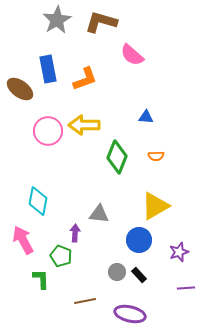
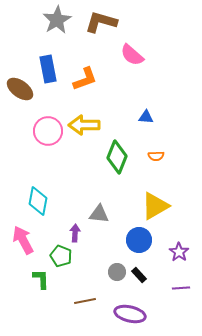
purple star: rotated 18 degrees counterclockwise
purple line: moved 5 px left
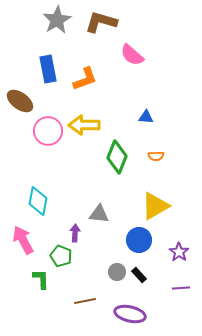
brown ellipse: moved 12 px down
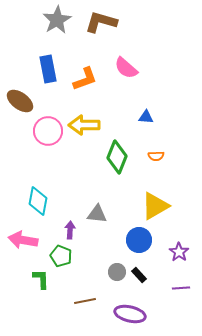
pink semicircle: moved 6 px left, 13 px down
gray triangle: moved 2 px left
purple arrow: moved 5 px left, 3 px up
pink arrow: rotated 52 degrees counterclockwise
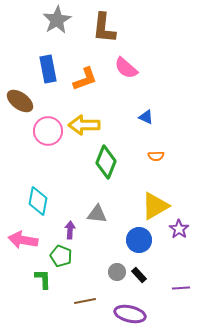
brown L-shape: moved 3 px right, 6 px down; rotated 100 degrees counterclockwise
blue triangle: rotated 21 degrees clockwise
green diamond: moved 11 px left, 5 px down
purple star: moved 23 px up
green L-shape: moved 2 px right
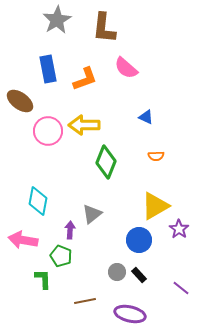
gray triangle: moved 5 px left; rotated 45 degrees counterclockwise
purple line: rotated 42 degrees clockwise
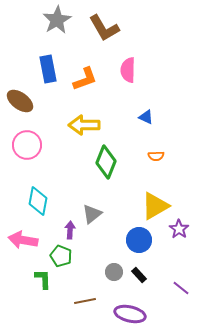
brown L-shape: rotated 36 degrees counterclockwise
pink semicircle: moved 2 px right, 2 px down; rotated 50 degrees clockwise
pink circle: moved 21 px left, 14 px down
gray circle: moved 3 px left
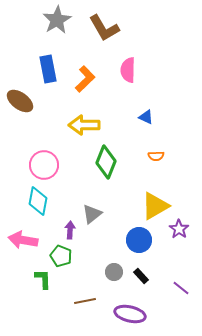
orange L-shape: rotated 24 degrees counterclockwise
pink circle: moved 17 px right, 20 px down
black rectangle: moved 2 px right, 1 px down
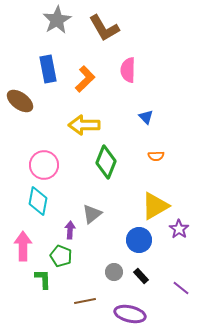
blue triangle: rotated 21 degrees clockwise
pink arrow: moved 6 px down; rotated 80 degrees clockwise
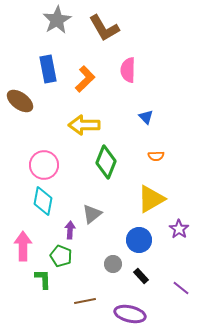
cyan diamond: moved 5 px right
yellow triangle: moved 4 px left, 7 px up
gray circle: moved 1 px left, 8 px up
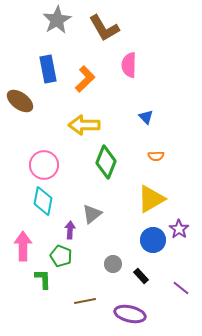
pink semicircle: moved 1 px right, 5 px up
blue circle: moved 14 px right
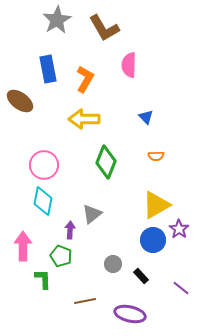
orange L-shape: rotated 16 degrees counterclockwise
yellow arrow: moved 6 px up
yellow triangle: moved 5 px right, 6 px down
